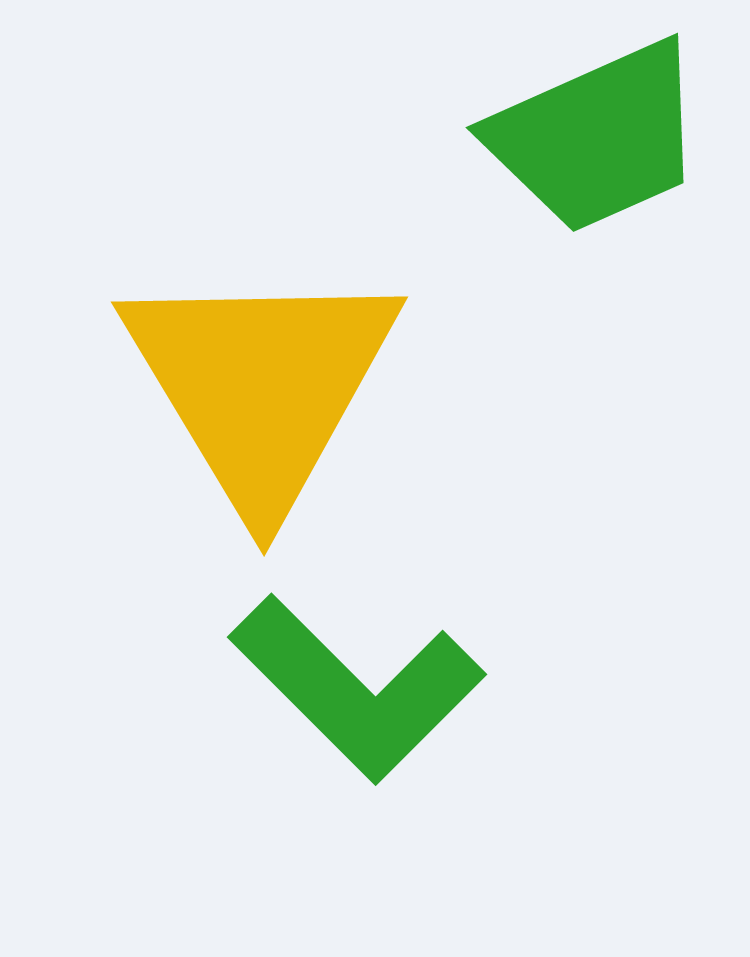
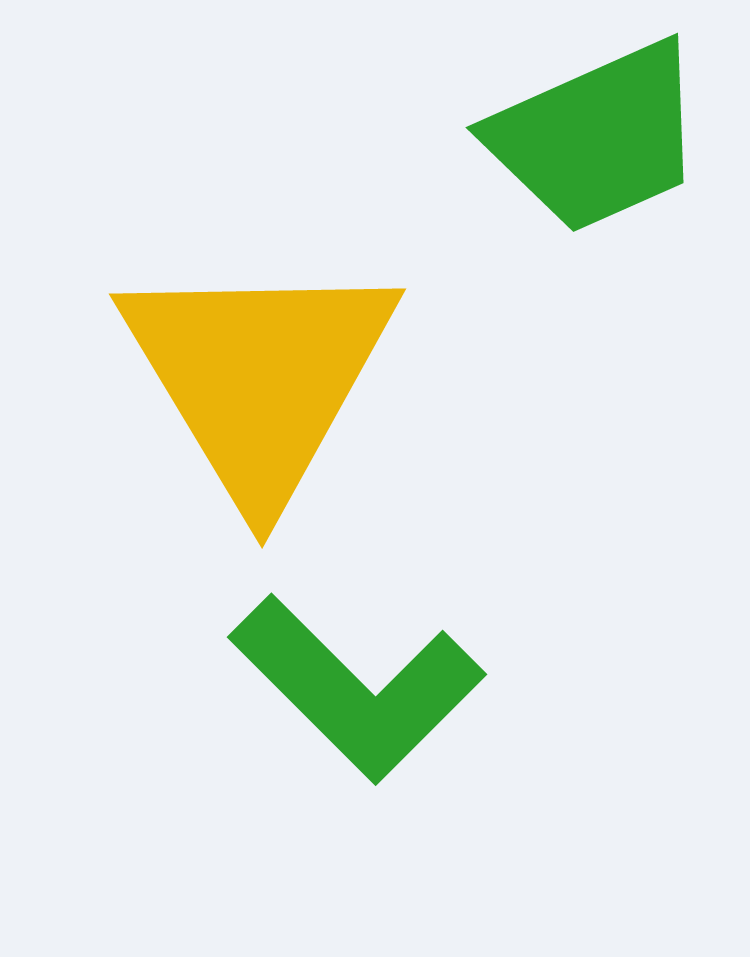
yellow triangle: moved 2 px left, 8 px up
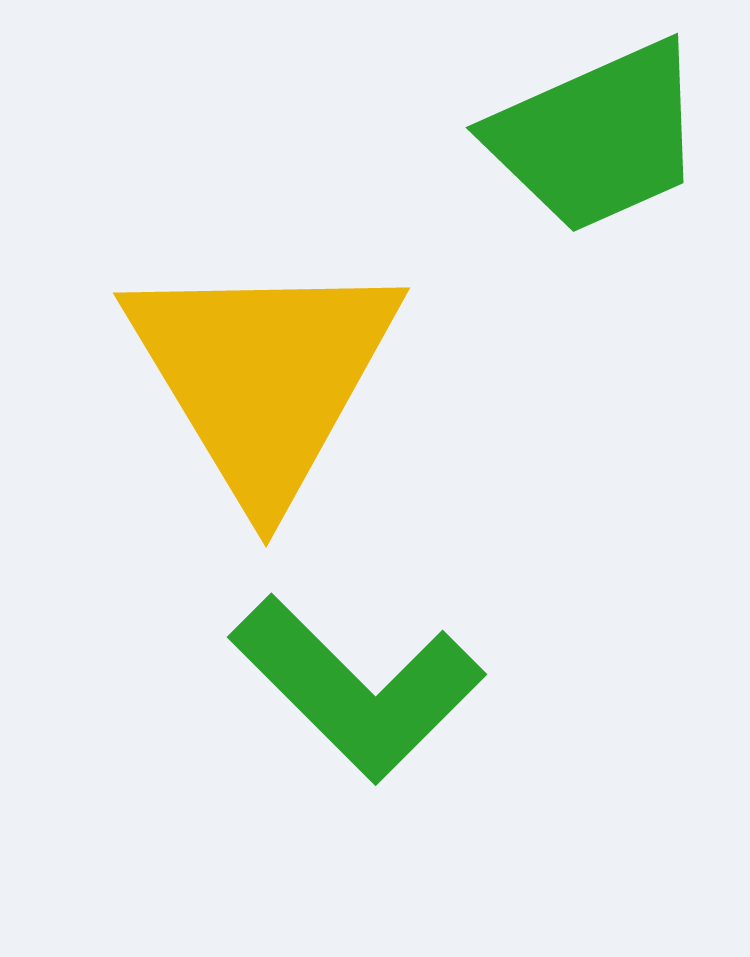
yellow triangle: moved 4 px right, 1 px up
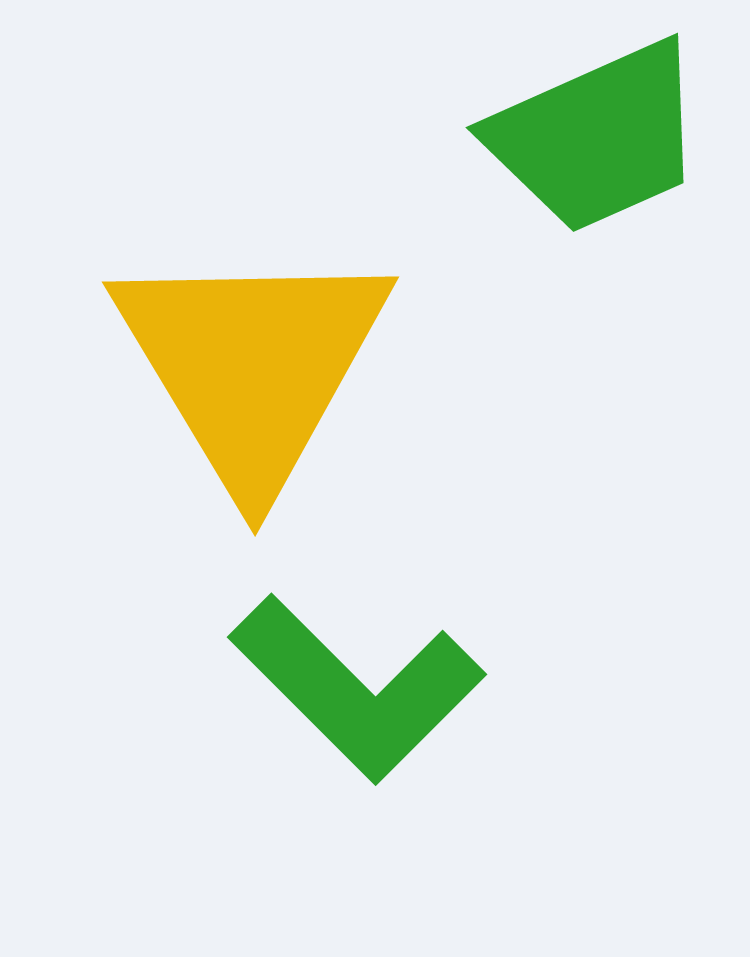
yellow triangle: moved 11 px left, 11 px up
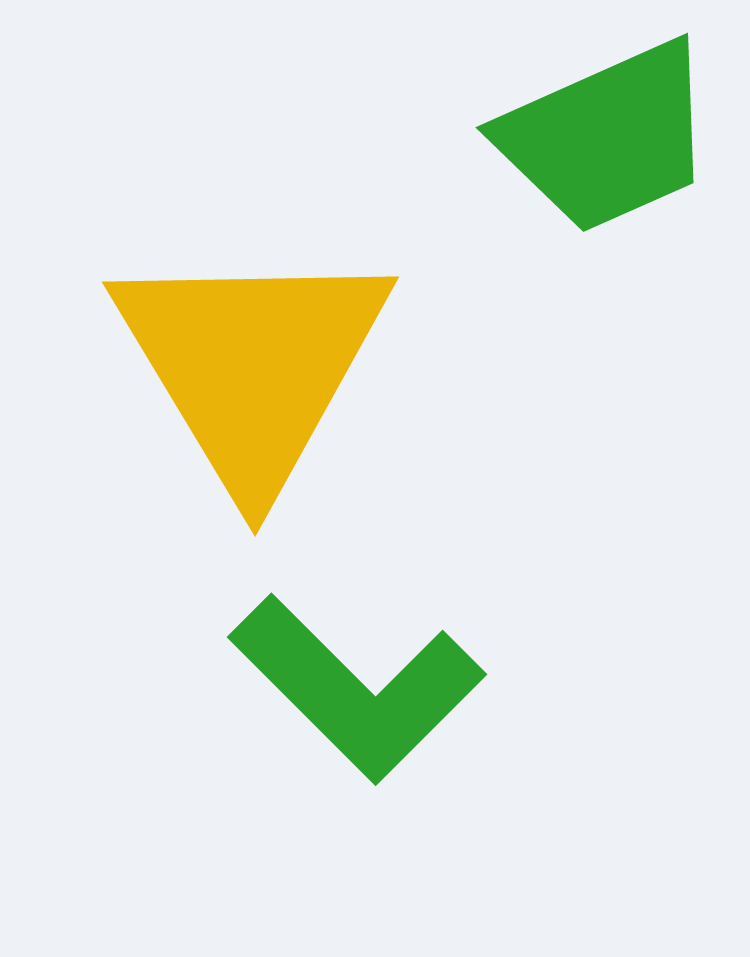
green trapezoid: moved 10 px right
